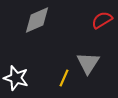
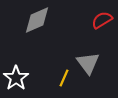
gray triangle: rotated 10 degrees counterclockwise
white star: rotated 20 degrees clockwise
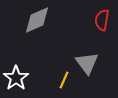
red semicircle: rotated 50 degrees counterclockwise
gray triangle: moved 1 px left
yellow line: moved 2 px down
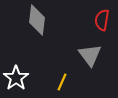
gray diamond: rotated 60 degrees counterclockwise
gray triangle: moved 3 px right, 8 px up
yellow line: moved 2 px left, 2 px down
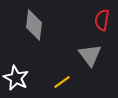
gray diamond: moved 3 px left, 5 px down
white star: rotated 10 degrees counterclockwise
yellow line: rotated 30 degrees clockwise
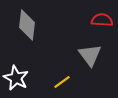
red semicircle: rotated 85 degrees clockwise
gray diamond: moved 7 px left
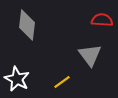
white star: moved 1 px right, 1 px down
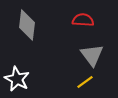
red semicircle: moved 19 px left
gray triangle: moved 2 px right
yellow line: moved 23 px right
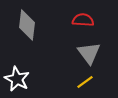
gray triangle: moved 3 px left, 2 px up
